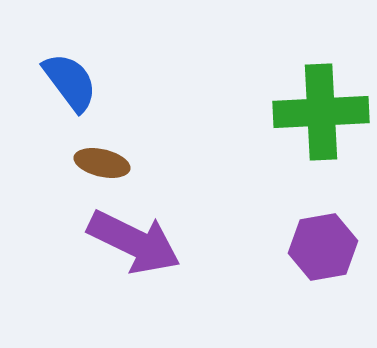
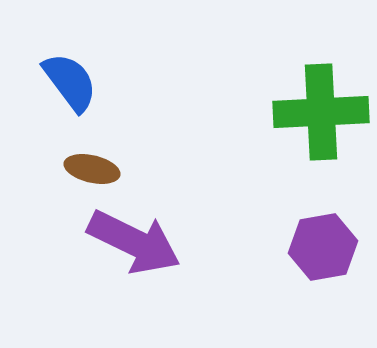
brown ellipse: moved 10 px left, 6 px down
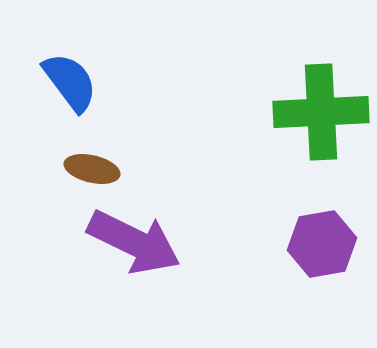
purple hexagon: moved 1 px left, 3 px up
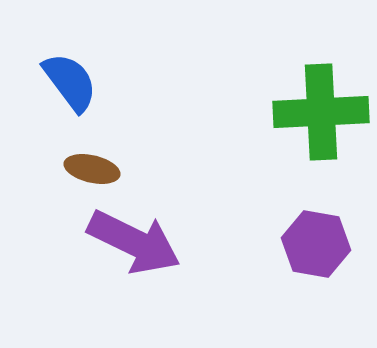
purple hexagon: moved 6 px left; rotated 20 degrees clockwise
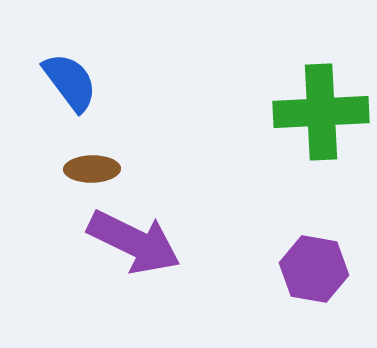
brown ellipse: rotated 14 degrees counterclockwise
purple hexagon: moved 2 px left, 25 px down
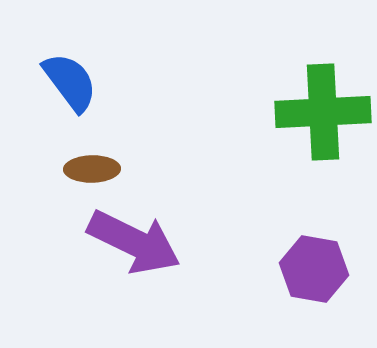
green cross: moved 2 px right
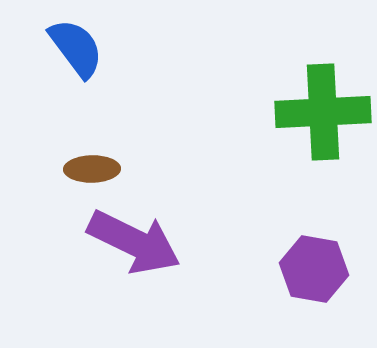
blue semicircle: moved 6 px right, 34 px up
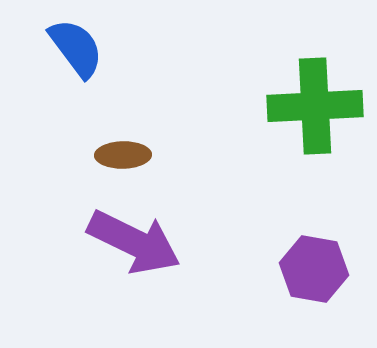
green cross: moved 8 px left, 6 px up
brown ellipse: moved 31 px right, 14 px up
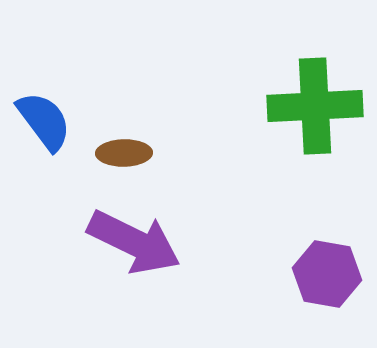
blue semicircle: moved 32 px left, 73 px down
brown ellipse: moved 1 px right, 2 px up
purple hexagon: moved 13 px right, 5 px down
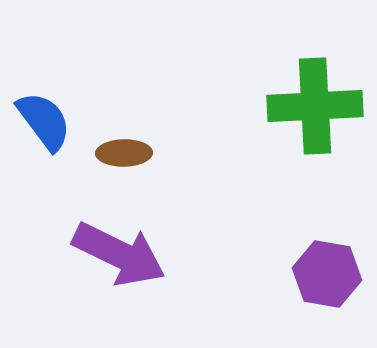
purple arrow: moved 15 px left, 12 px down
